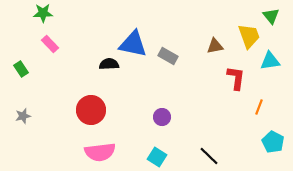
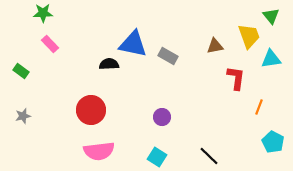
cyan triangle: moved 1 px right, 2 px up
green rectangle: moved 2 px down; rotated 21 degrees counterclockwise
pink semicircle: moved 1 px left, 1 px up
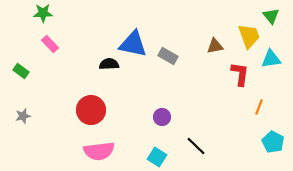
red L-shape: moved 4 px right, 4 px up
black line: moved 13 px left, 10 px up
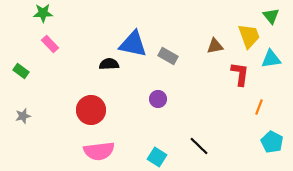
purple circle: moved 4 px left, 18 px up
cyan pentagon: moved 1 px left
black line: moved 3 px right
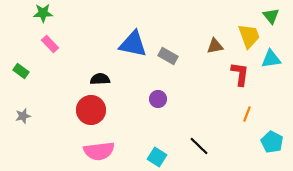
black semicircle: moved 9 px left, 15 px down
orange line: moved 12 px left, 7 px down
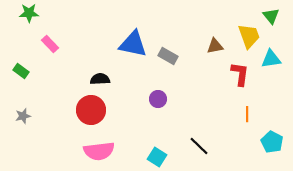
green star: moved 14 px left
orange line: rotated 21 degrees counterclockwise
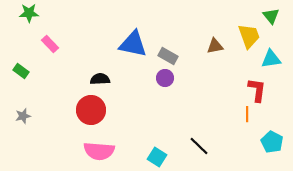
red L-shape: moved 17 px right, 16 px down
purple circle: moved 7 px right, 21 px up
pink semicircle: rotated 12 degrees clockwise
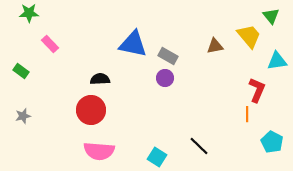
yellow trapezoid: rotated 20 degrees counterclockwise
cyan triangle: moved 6 px right, 2 px down
red L-shape: rotated 15 degrees clockwise
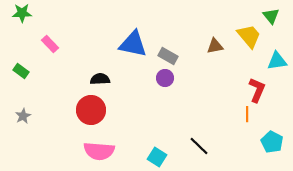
green star: moved 7 px left
gray star: rotated 14 degrees counterclockwise
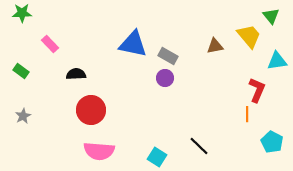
black semicircle: moved 24 px left, 5 px up
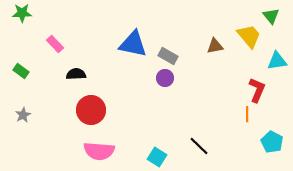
pink rectangle: moved 5 px right
gray star: moved 1 px up
